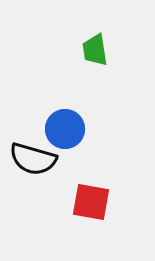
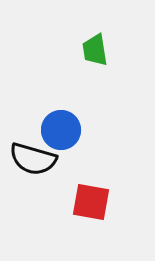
blue circle: moved 4 px left, 1 px down
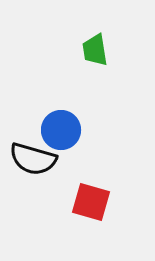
red square: rotated 6 degrees clockwise
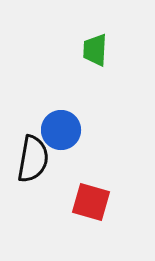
green trapezoid: rotated 12 degrees clockwise
black semicircle: rotated 96 degrees counterclockwise
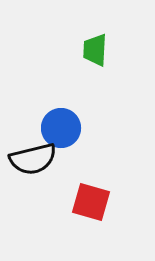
blue circle: moved 2 px up
black semicircle: rotated 66 degrees clockwise
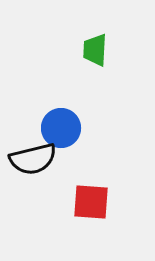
red square: rotated 12 degrees counterclockwise
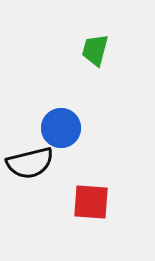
green trapezoid: rotated 12 degrees clockwise
black semicircle: moved 3 px left, 4 px down
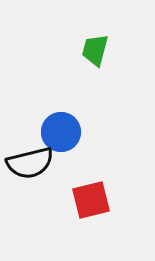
blue circle: moved 4 px down
red square: moved 2 px up; rotated 18 degrees counterclockwise
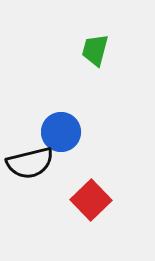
red square: rotated 30 degrees counterclockwise
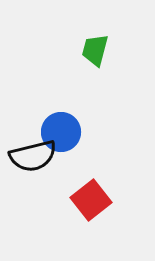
black semicircle: moved 3 px right, 7 px up
red square: rotated 6 degrees clockwise
